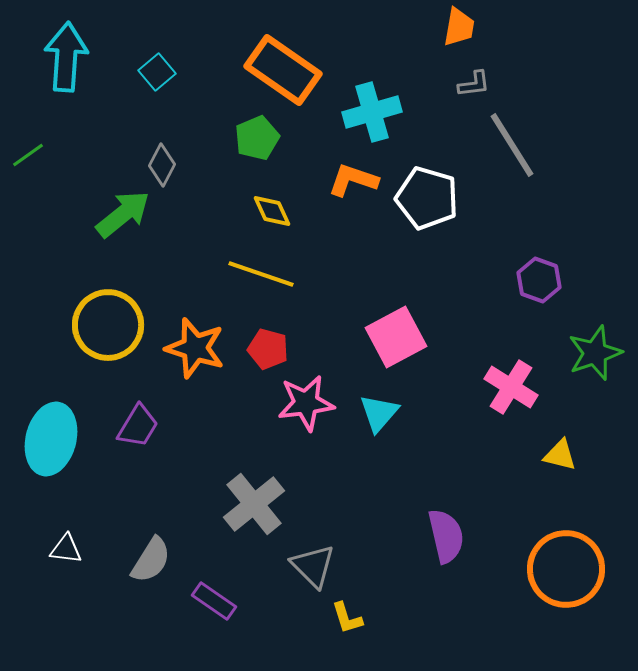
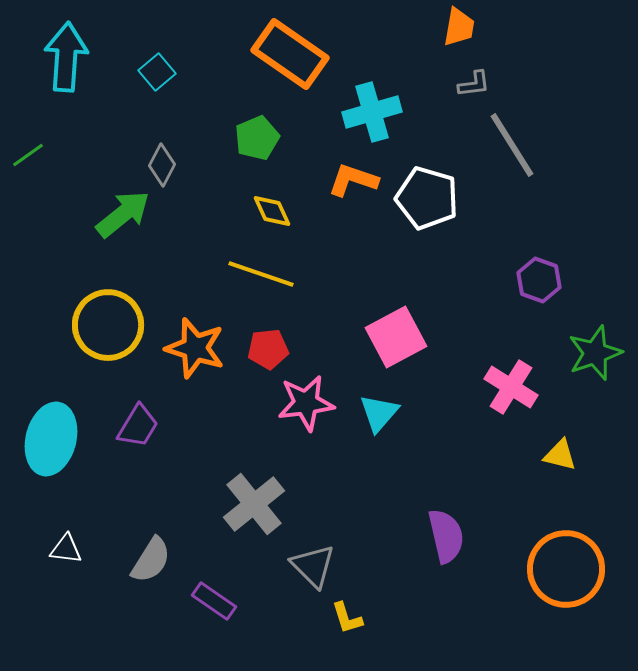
orange rectangle: moved 7 px right, 16 px up
red pentagon: rotated 21 degrees counterclockwise
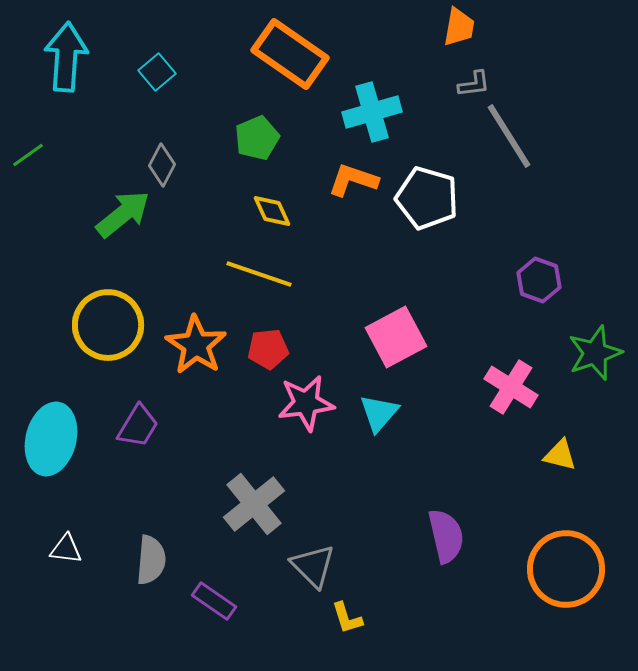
gray line: moved 3 px left, 9 px up
yellow line: moved 2 px left
orange star: moved 1 px right, 3 px up; rotated 16 degrees clockwise
gray semicircle: rotated 27 degrees counterclockwise
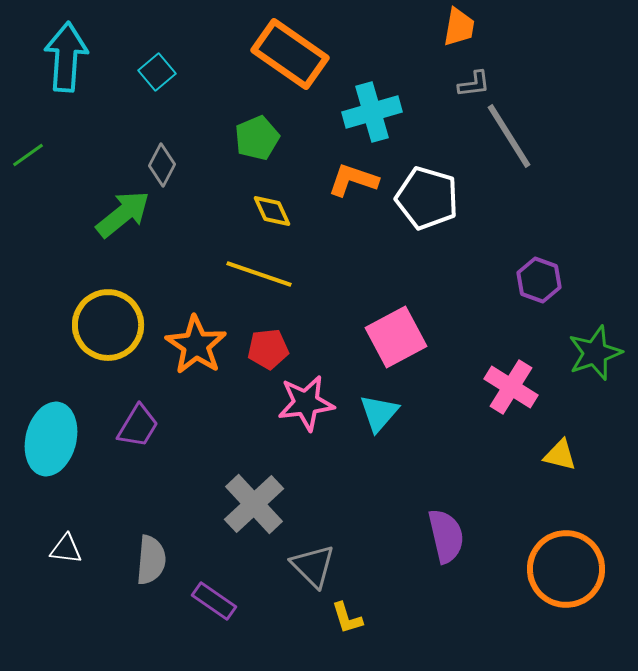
gray cross: rotated 4 degrees counterclockwise
